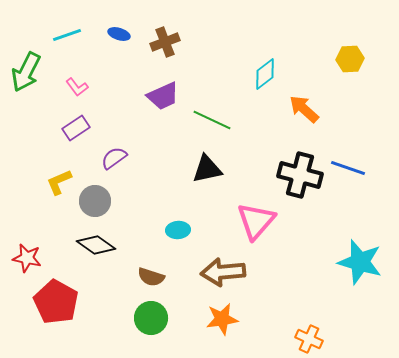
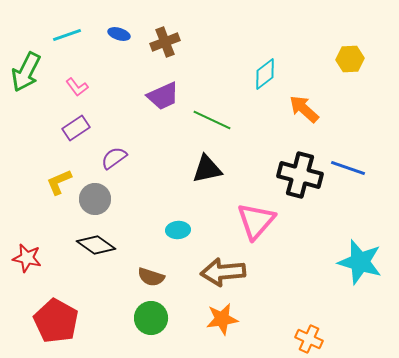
gray circle: moved 2 px up
red pentagon: moved 19 px down
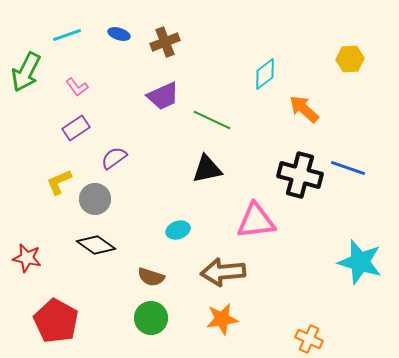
pink triangle: rotated 42 degrees clockwise
cyan ellipse: rotated 15 degrees counterclockwise
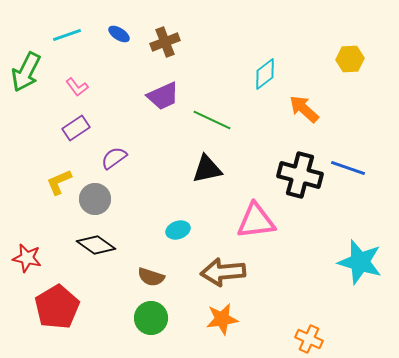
blue ellipse: rotated 15 degrees clockwise
red pentagon: moved 1 px right, 14 px up; rotated 12 degrees clockwise
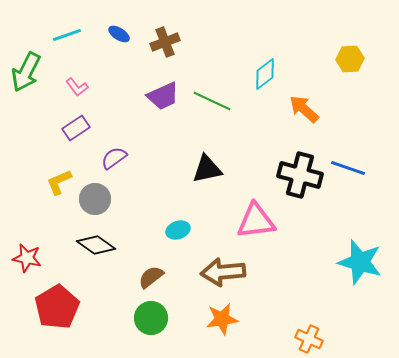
green line: moved 19 px up
brown semicircle: rotated 124 degrees clockwise
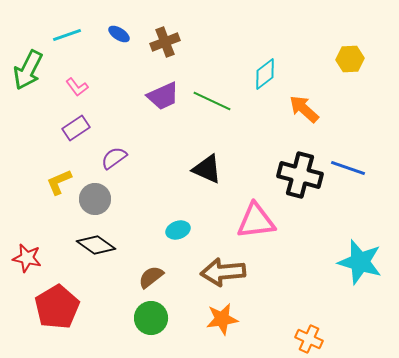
green arrow: moved 2 px right, 2 px up
black triangle: rotated 36 degrees clockwise
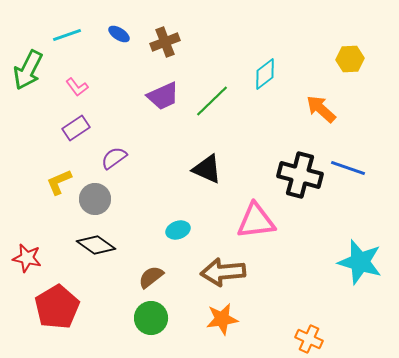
green line: rotated 69 degrees counterclockwise
orange arrow: moved 17 px right
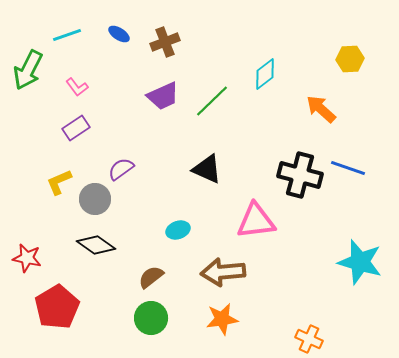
purple semicircle: moved 7 px right, 11 px down
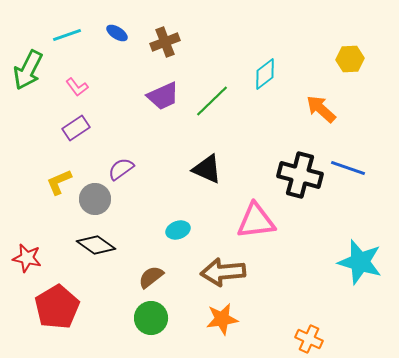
blue ellipse: moved 2 px left, 1 px up
